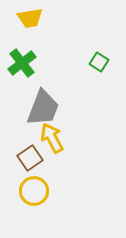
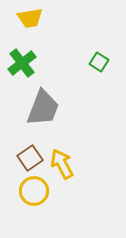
yellow arrow: moved 10 px right, 26 px down
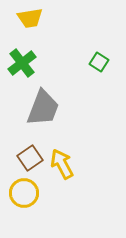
yellow circle: moved 10 px left, 2 px down
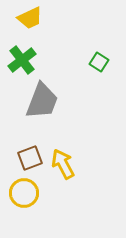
yellow trapezoid: rotated 16 degrees counterclockwise
green cross: moved 3 px up
gray trapezoid: moved 1 px left, 7 px up
brown square: rotated 15 degrees clockwise
yellow arrow: moved 1 px right
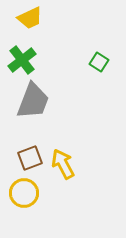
gray trapezoid: moved 9 px left
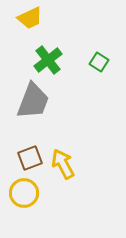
green cross: moved 26 px right
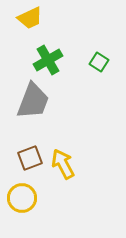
green cross: rotated 8 degrees clockwise
yellow circle: moved 2 px left, 5 px down
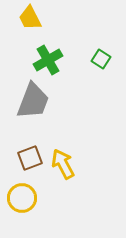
yellow trapezoid: rotated 88 degrees clockwise
green square: moved 2 px right, 3 px up
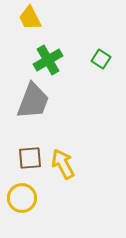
brown square: rotated 15 degrees clockwise
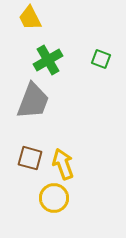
green square: rotated 12 degrees counterclockwise
brown square: rotated 20 degrees clockwise
yellow arrow: rotated 8 degrees clockwise
yellow circle: moved 32 px right
